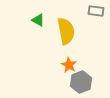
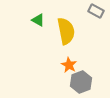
gray rectangle: rotated 21 degrees clockwise
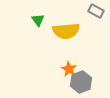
green triangle: rotated 24 degrees clockwise
yellow semicircle: rotated 96 degrees clockwise
orange star: moved 4 px down
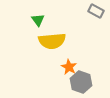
yellow semicircle: moved 14 px left, 10 px down
orange star: moved 2 px up
gray hexagon: rotated 20 degrees counterclockwise
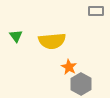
gray rectangle: rotated 28 degrees counterclockwise
green triangle: moved 22 px left, 16 px down
gray hexagon: moved 2 px down; rotated 10 degrees clockwise
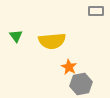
gray hexagon: rotated 20 degrees clockwise
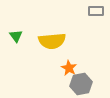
orange star: moved 1 px down
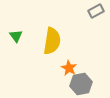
gray rectangle: rotated 28 degrees counterclockwise
yellow semicircle: rotated 76 degrees counterclockwise
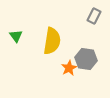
gray rectangle: moved 2 px left, 5 px down; rotated 35 degrees counterclockwise
orange star: rotated 14 degrees clockwise
gray hexagon: moved 5 px right, 25 px up; rotated 20 degrees clockwise
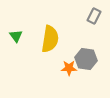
yellow semicircle: moved 2 px left, 2 px up
orange star: rotated 28 degrees clockwise
